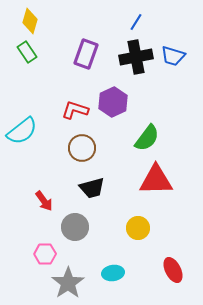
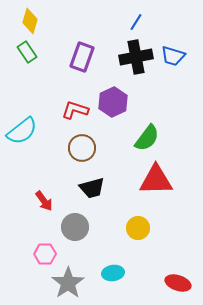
purple rectangle: moved 4 px left, 3 px down
red ellipse: moved 5 px right, 13 px down; rotated 45 degrees counterclockwise
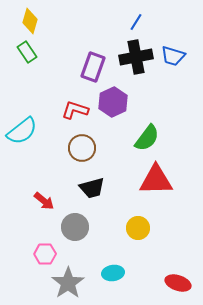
purple rectangle: moved 11 px right, 10 px down
red arrow: rotated 15 degrees counterclockwise
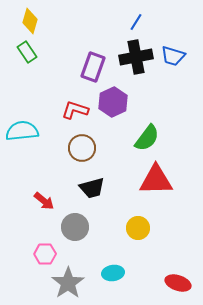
cyan semicircle: rotated 148 degrees counterclockwise
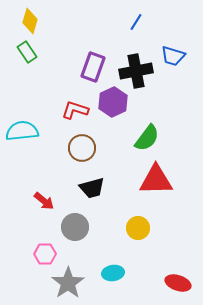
black cross: moved 14 px down
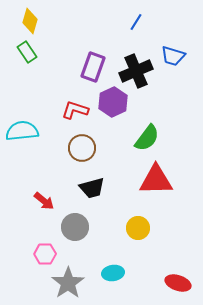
black cross: rotated 12 degrees counterclockwise
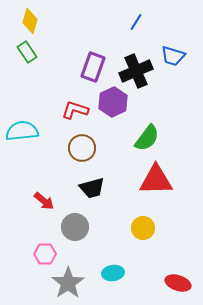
yellow circle: moved 5 px right
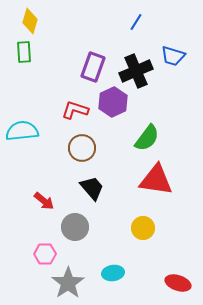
green rectangle: moved 3 px left; rotated 30 degrees clockwise
red triangle: rotated 9 degrees clockwise
black trapezoid: rotated 116 degrees counterclockwise
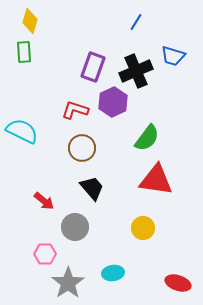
cyan semicircle: rotated 32 degrees clockwise
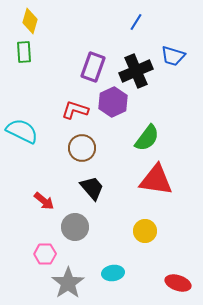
yellow circle: moved 2 px right, 3 px down
